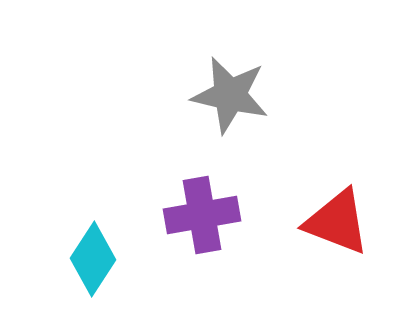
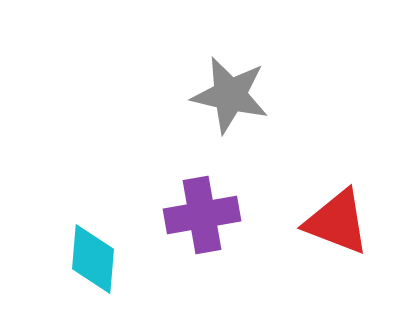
cyan diamond: rotated 28 degrees counterclockwise
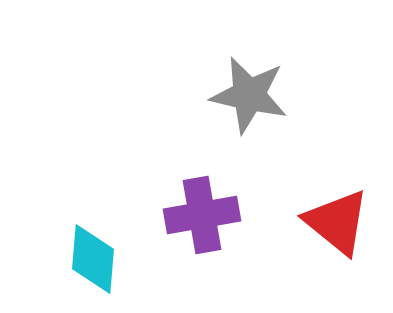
gray star: moved 19 px right
red triangle: rotated 18 degrees clockwise
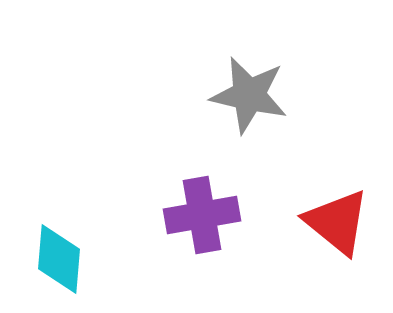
cyan diamond: moved 34 px left
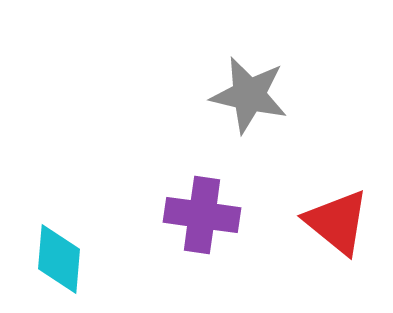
purple cross: rotated 18 degrees clockwise
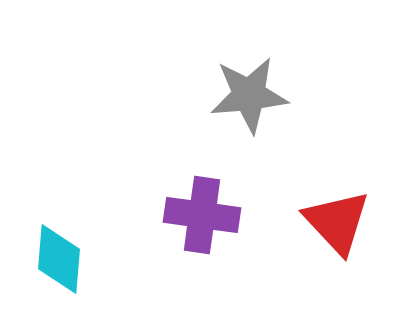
gray star: rotated 18 degrees counterclockwise
red triangle: rotated 8 degrees clockwise
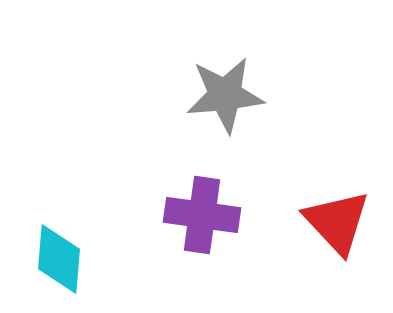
gray star: moved 24 px left
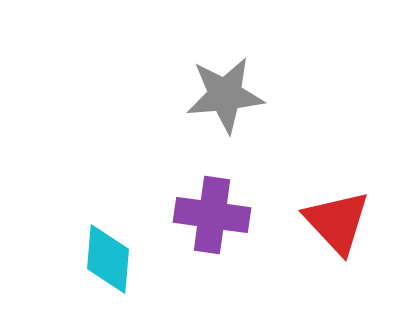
purple cross: moved 10 px right
cyan diamond: moved 49 px right
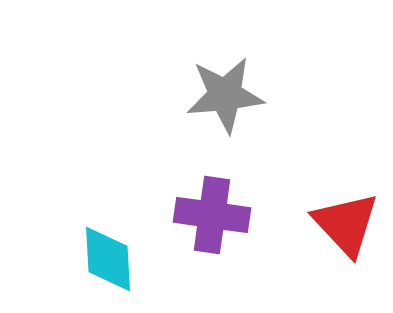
red triangle: moved 9 px right, 2 px down
cyan diamond: rotated 8 degrees counterclockwise
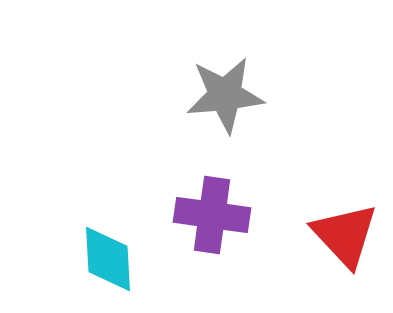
red triangle: moved 1 px left, 11 px down
